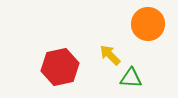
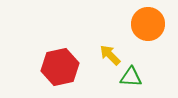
green triangle: moved 1 px up
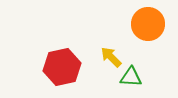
yellow arrow: moved 1 px right, 2 px down
red hexagon: moved 2 px right
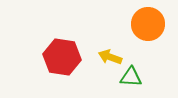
yellow arrow: moved 1 px left; rotated 25 degrees counterclockwise
red hexagon: moved 10 px up; rotated 21 degrees clockwise
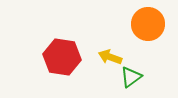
green triangle: rotated 40 degrees counterclockwise
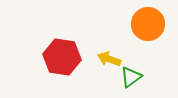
yellow arrow: moved 1 px left, 2 px down
